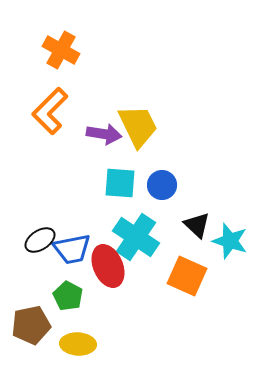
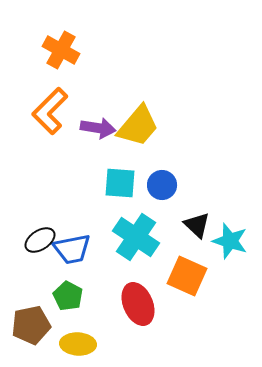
yellow trapezoid: rotated 66 degrees clockwise
purple arrow: moved 6 px left, 6 px up
red ellipse: moved 30 px right, 38 px down
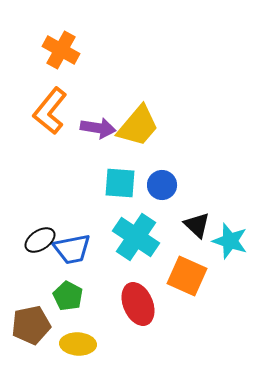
orange L-shape: rotated 6 degrees counterclockwise
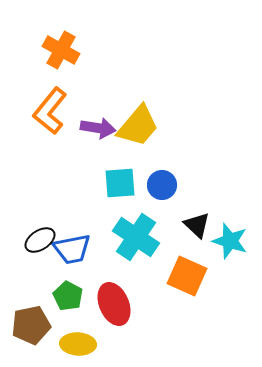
cyan square: rotated 8 degrees counterclockwise
red ellipse: moved 24 px left
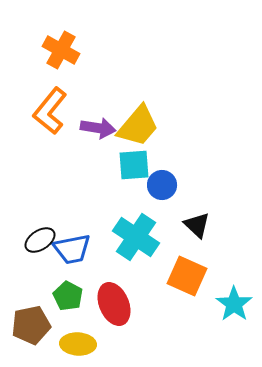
cyan square: moved 14 px right, 18 px up
cyan star: moved 4 px right, 63 px down; rotated 18 degrees clockwise
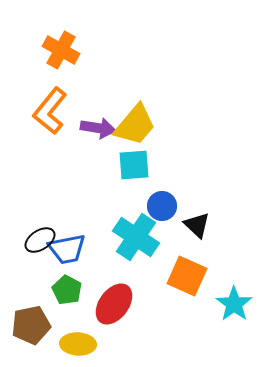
yellow trapezoid: moved 3 px left, 1 px up
blue circle: moved 21 px down
blue trapezoid: moved 5 px left
green pentagon: moved 1 px left, 6 px up
red ellipse: rotated 60 degrees clockwise
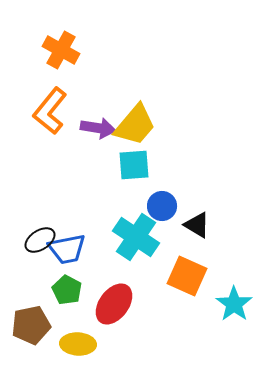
black triangle: rotated 12 degrees counterclockwise
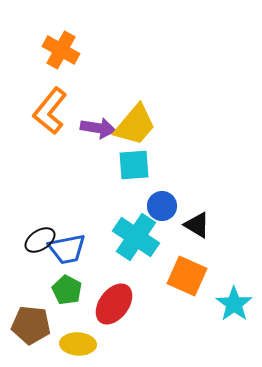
brown pentagon: rotated 18 degrees clockwise
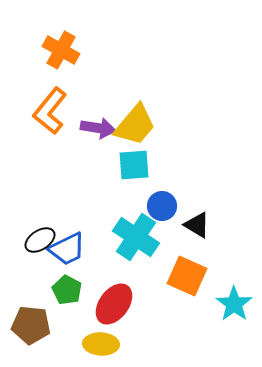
blue trapezoid: rotated 15 degrees counterclockwise
yellow ellipse: moved 23 px right
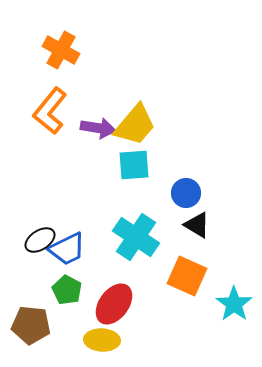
blue circle: moved 24 px right, 13 px up
yellow ellipse: moved 1 px right, 4 px up
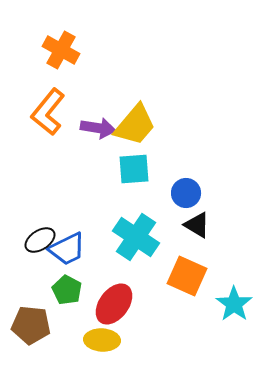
orange L-shape: moved 2 px left, 1 px down
cyan square: moved 4 px down
